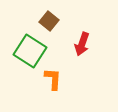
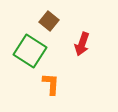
orange L-shape: moved 2 px left, 5 px down
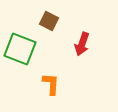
brown square: rotated 12 degrees counterclockwise
green square: moved 10 px left, 2 px up; rotated 12 degrees counterclockwise
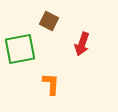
green square: rotated 32 degrees counterclockwise
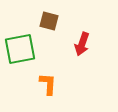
brown square: rotated 12 degrees counterclockwise
orange L-shape: moved 3 px left
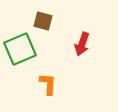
brown square: moved 6 px left
green square: rotated 12 degrees counterclockwise
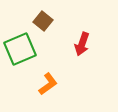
brown square: rotated 24 degrees clockwise
orange L-shape: rotated 50 degrees clockwise
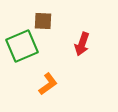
brown square: rotated 36 degrees counterclockwise
green square: moved 2 px right, 3 px up
